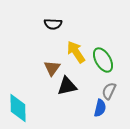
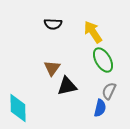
yellow arrow: moved 17 px right, 20 px up
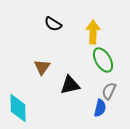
black semicircle: rotated 30 degrees clockwise
yellow arrow: rotated 35 degrees clockwise
brown triangle: moved 10 px left, 1 px up
black triangle: moved 3 px right, 1 px up
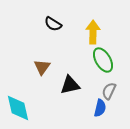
cyan diamond: rotated 12 degrees counterclockwise
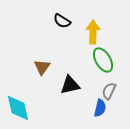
black semicircle: moved 9 px right, 3 px up
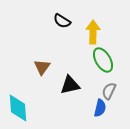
cyan diamond: rotated 8 degrees clockwise
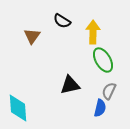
brown triangle: moved 10 px left, 31 px up
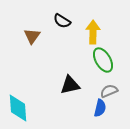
gray semicircle: rotated 42 degrees clockwise
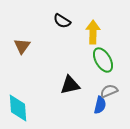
brown triangle: moved 10 px left, 10 px down
blue semicircle: moved 3 px up
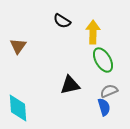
brown triangle: moved 4 px left
blue semicircle: moved 4 px right, 2 px down; rotated 30 degrees counterclockwise
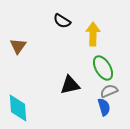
yellow arrow: moved 2 px down
green ellipse: moved 8 px down
